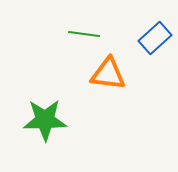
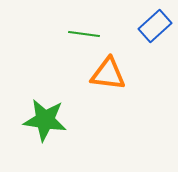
blue rectangle: moved 12 px up
green star: rotated 9 degrees clockwise
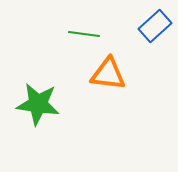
green star: moved 7 px left, 16 px up
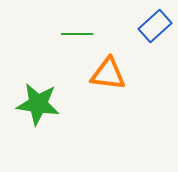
green line: moved 7 px left; rotated 8 degrees counterclockwise
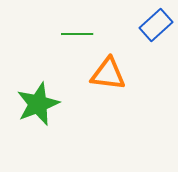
blue rectangle: moved 1 px right, 1 px up
green star: rotated 30 degrees counterclockwise
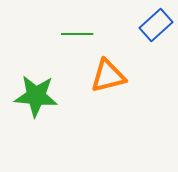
orange triangle: moved 2 px down; rotated 21 degrees counterclockwise
green star: moved 2 px left, 8 px up; rotated 27 degrees clockwise
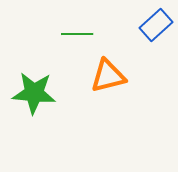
green star: moved 2 px left, 3 px up
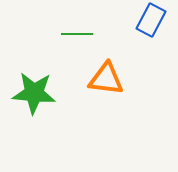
blue rectangle: moved 5 px left, 5 px up; rotated 20 degrees counterclockwise
orange triangle: moved 2 px left, 3 px down; rotated 21 degrees clockwise
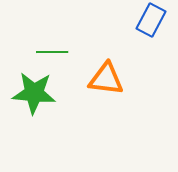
green line: moved 25 px left, 18 px down
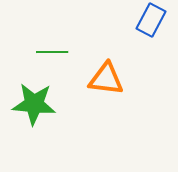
green star: moved 11 px down
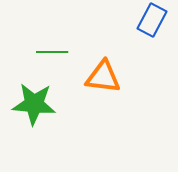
blue rectangle: moved 1 px right
orange triangle: moved 3 px left, 2 px up
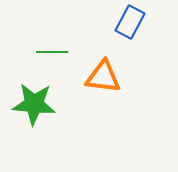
blue rectangle: moved 22 px left, 2 px down
